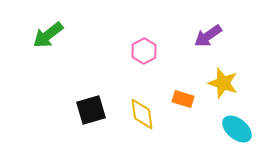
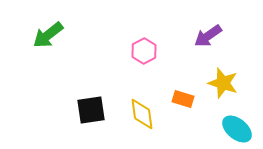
black square: rotated 8 degrees clockwise
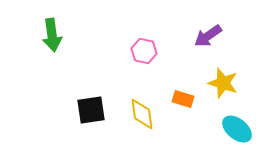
green arrow: moved 4 px right; rotated 60 degrees counterclockwise
pink hexagon: rotated 20 degrees counterclockwise
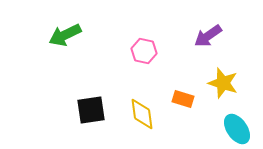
green arrow: moved 13 px right; rotated 72 degrees clockwise
cyan ellipse: rotated 16 degrees clockwise
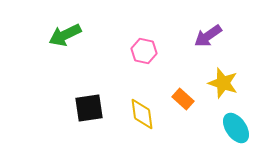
orange rectangle: rotated 25 degrees clockwise
black square: moved 2 px left, 2 px up
cyan ellipse: moved 1 px left, 1 px up
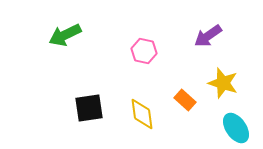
orange rectangle: moved 2 px right, 1 px down
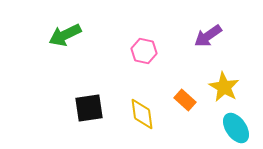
yellow star: moved 1 px right, 4 px down; rotated 12 degrees clockwise
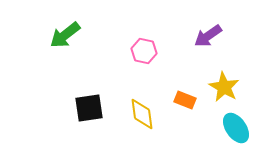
green arrow: rotated 12 degrees counterclockwise
orange rectangle: rotated 20 degrees counterclockwise
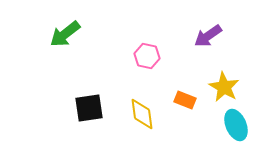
green arrow: moved 1 px up
pink hexagon: moved 3 px right, 5 px down
cyan ellipse: moved 3 px up; rotated 12 degrees clockwise
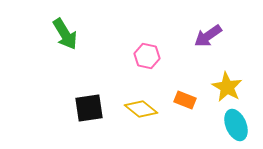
green arrow: rotated 84 degrees counterclockwise
yellow star: moved 3 px right
yellow diamond: moved 1 px left, 5 px up; rotated 44 degrees counterclockwise
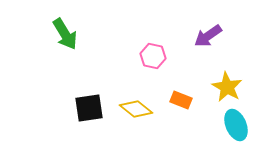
pink hexagon: moved 6 px right
orange rectangle: moved 4 px left
yellow diamond: moved 5 px left
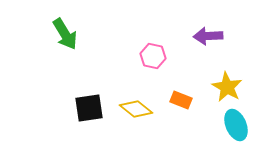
purple arrow: rotated 32 degrees clockwise
